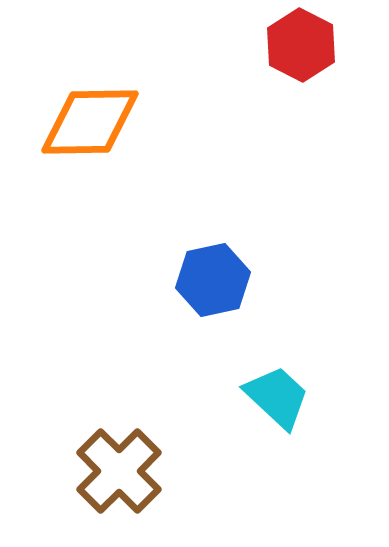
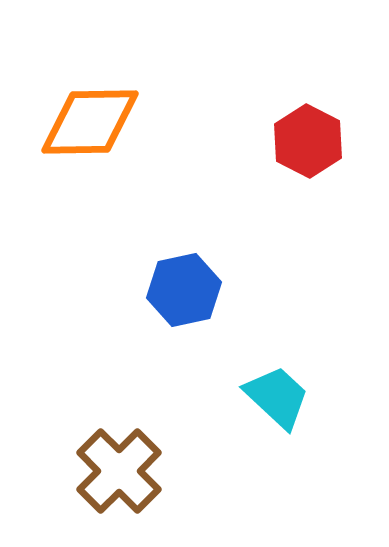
red hexagon: moved 7 px right, 96 px down
blue hexagon: moved 29 px left, 10 px down
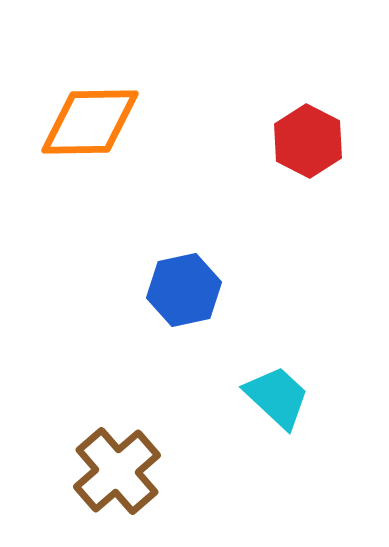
brown cross: moved 2 px left; rotated 4 degrees clockwise
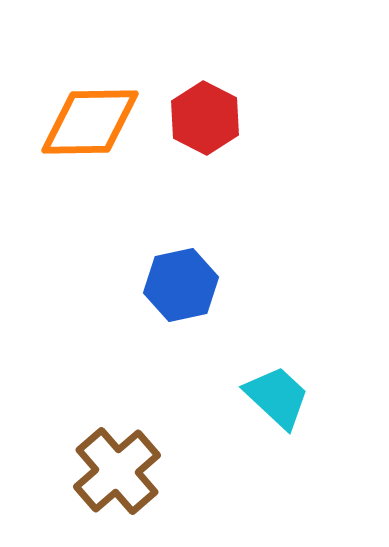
red hexagon: moved 103 px left, 23 px up
blue hexagon: moved 3 px left, 5 px up
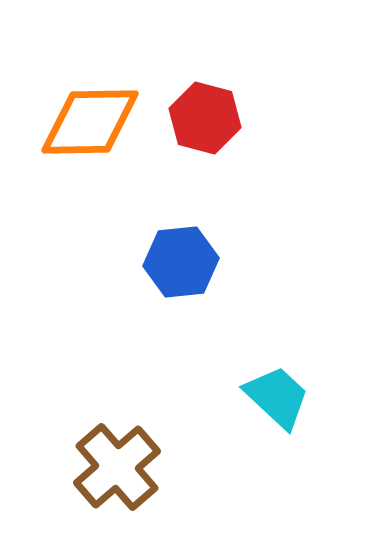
red hexagon: rotated 12 degrees counterclockwise
blue hexagon: moved 23 px up; rotated 6 degrees clockwise
brown cross: moved 4 px up
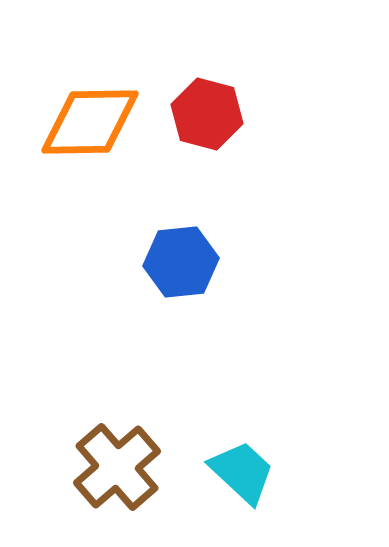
red hexagon: moved 2 px right, 4 px up
cyan trapezoid: moved 35 px left, 75 px down
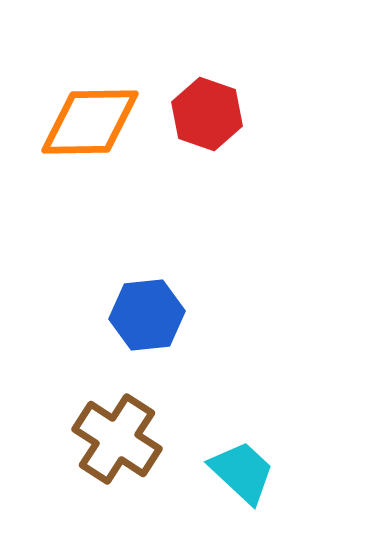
red hexagon: rotated 4 degrees clockwise
blue hexagon: moved 34 px left, 53 px down
brown cross: moved 28 px up; rotated 16 degrees counterclockwise
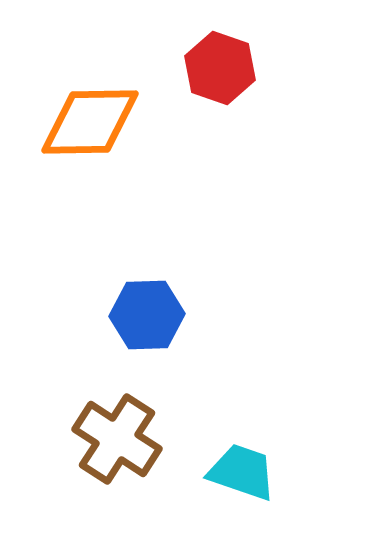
red hexagon: moved 13 px right, 46 px up
blue hexagon: rotated 4 degrees clockwise
cyan trapezoid: rotated 24 degrees counterclockwise
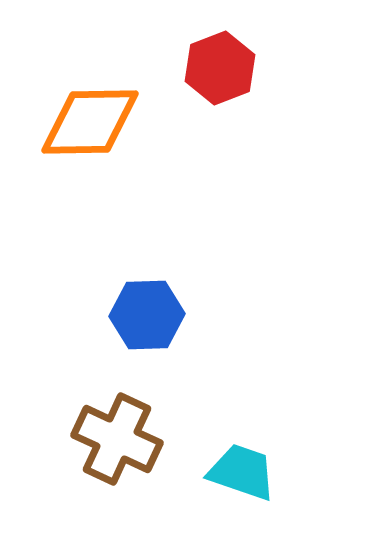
red hexagon: rotated 20 degrees clockwise
brown cross: rotated 8 degrees counterclockwise
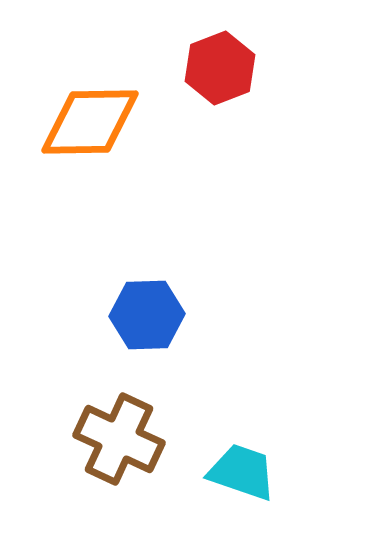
brown cross: moved 2 px right
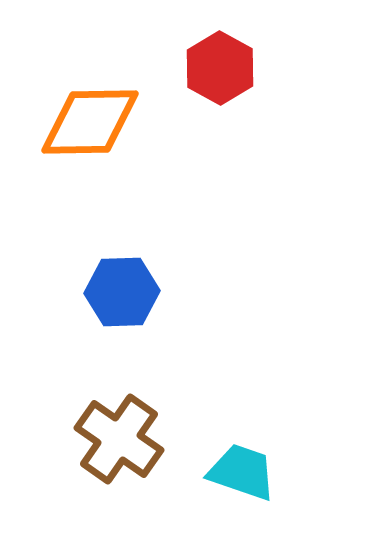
red hexagon: rotated 10 degrees counterclockwise
blue hexagon: moved 25 px left, 23 px up
brown cross: rotated 10 degrees clockwise
